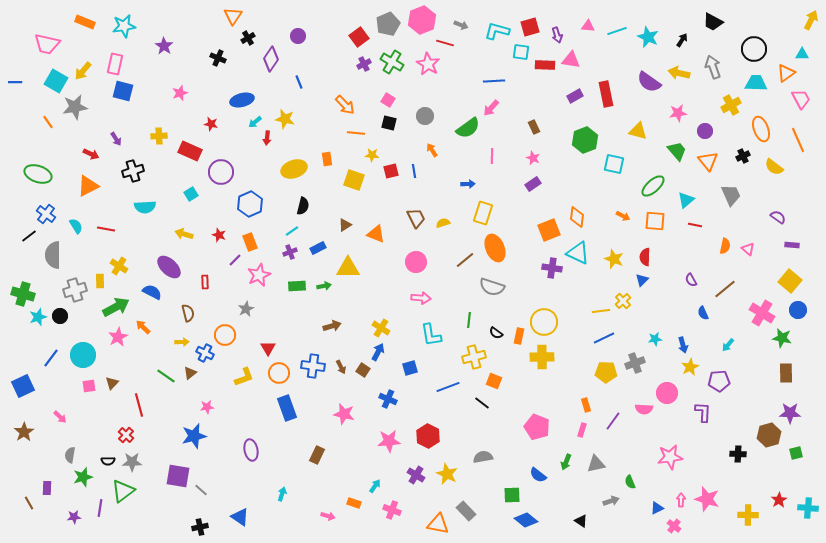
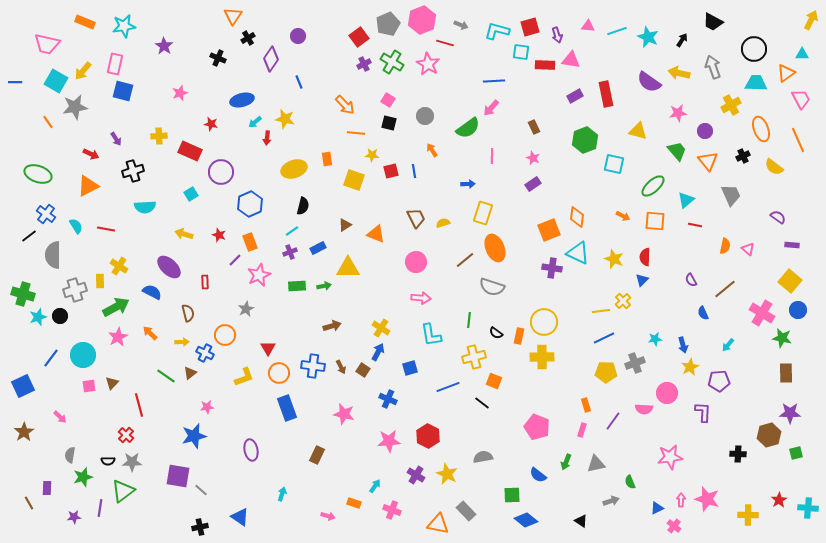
orange arrow at (143, 327): moved 7 px right, 6 px down
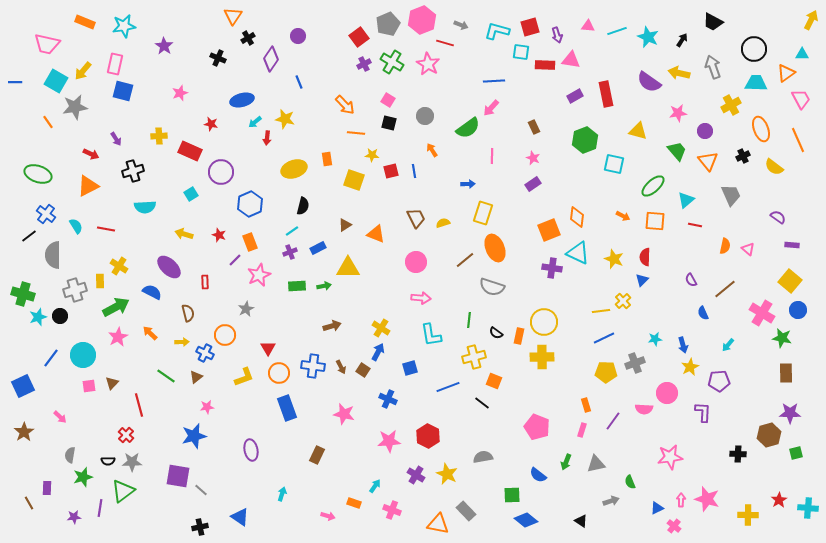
brown triangle at (190, 373): moved 6 px right, 4 px down
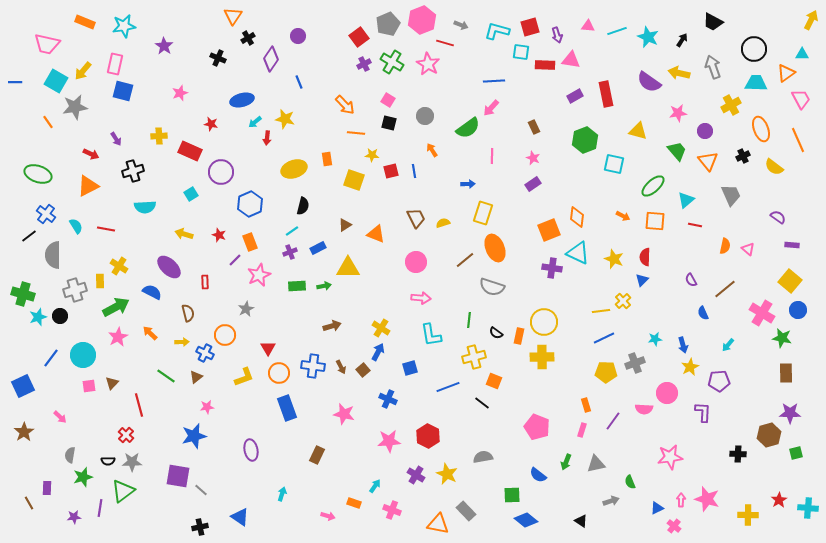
brown square at (363, 370): rotated 16 degrees clockwise
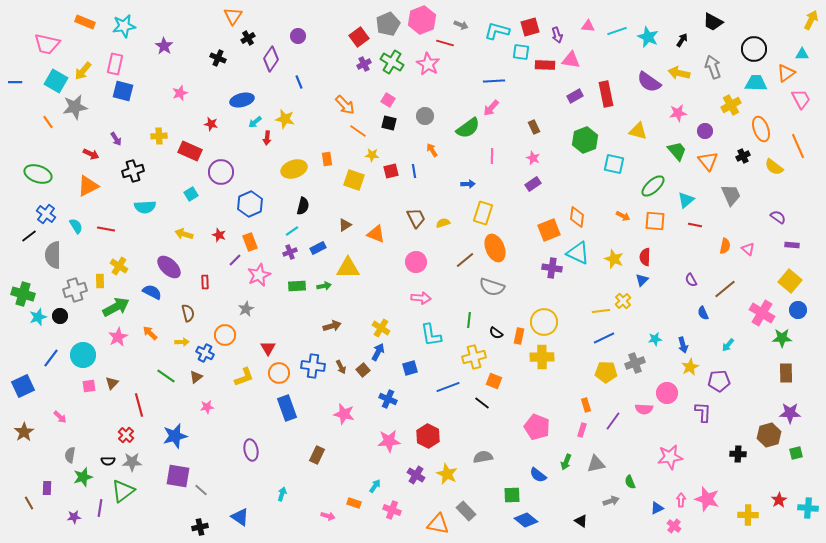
orange line at (356, 133): moved 2 px right, 2 px up; rotated 30 degrees clockwise
orange line at (798, 140): moved 6 px down
green star at (782, 338): rotated 12 degrees counterclockwise
blue star at (194, 436): moved 19 px left
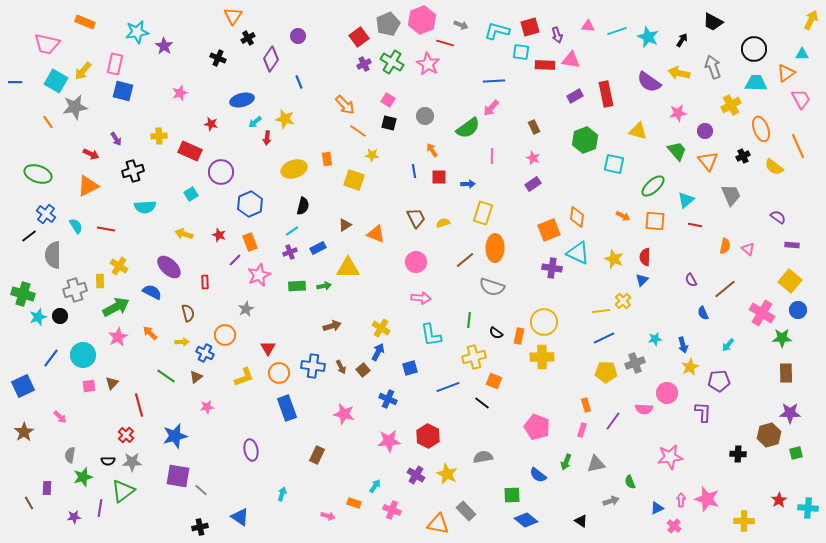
cyan star at (124, 26): moved 13 px right, 6 px down
red square at (391, 171): moved 48 px right, 6 px down; rotated 14 degrees clockwise
orange ellipse at (495, 248): rotated 24 degrees clockwise
yellow cross at (748, 515): moved 4 px left, 6 px down
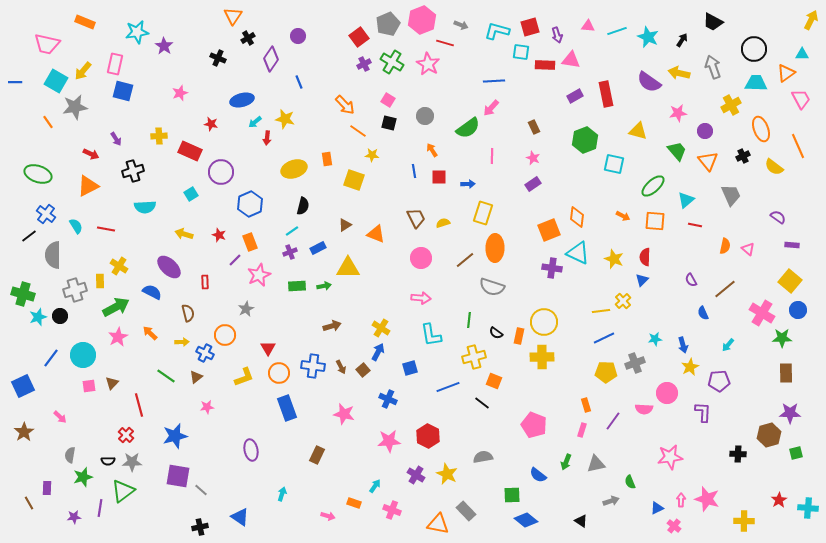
pink circle at (416, 262): moved 5 px right, 4 px up
pink pentagon at (537, 427): moved 3 px left, 2 px up
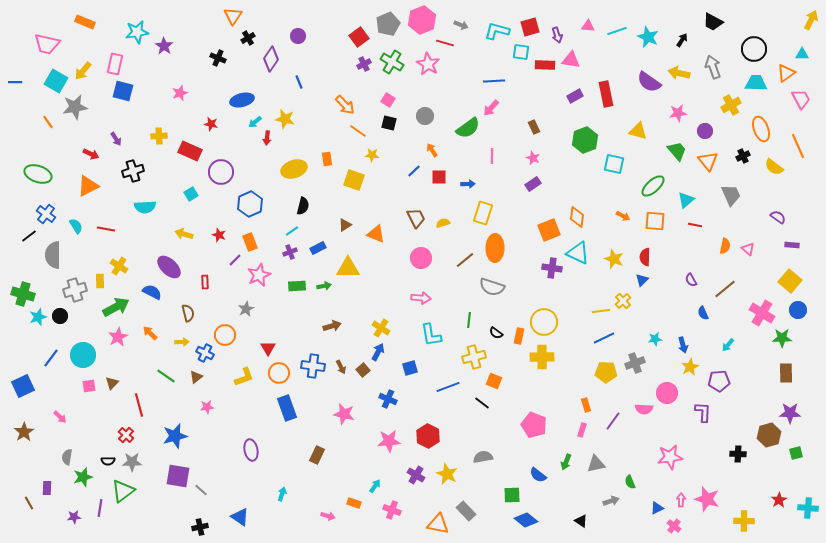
blue line at (414, 171): rotated 56 degrees clockwise
gray semicircle at (70, 455): moved 3 px left, 2 px down
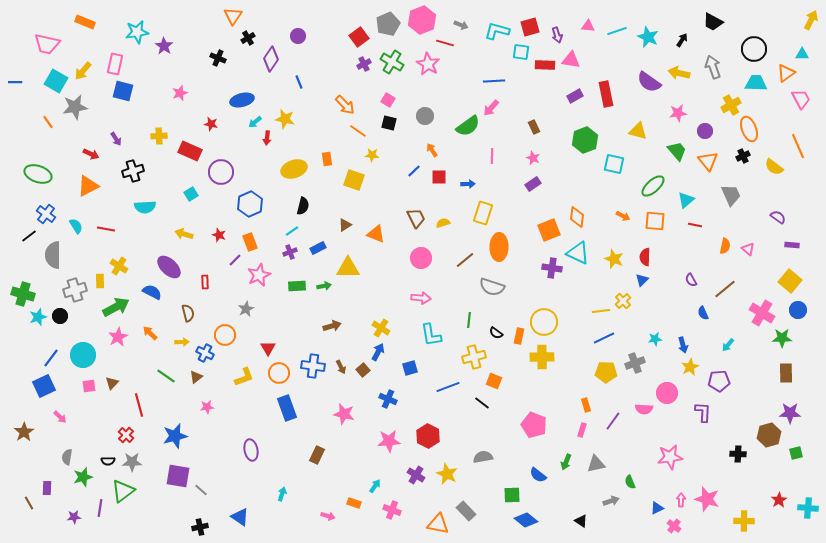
green semicircle at (468, 128): moved 2 px up
orange ellipse at (761, 129): moved 12 px left
orange ellipse at (495, 248): moved 4 px right, 1 px up
blue square at (23, 386): moved 21 px right
